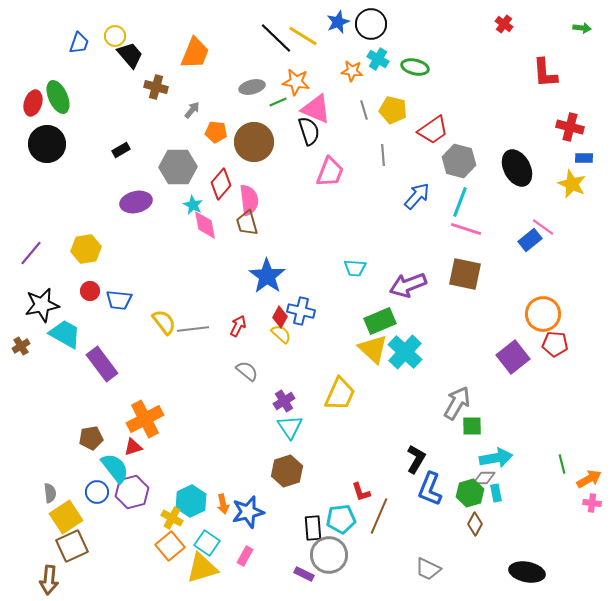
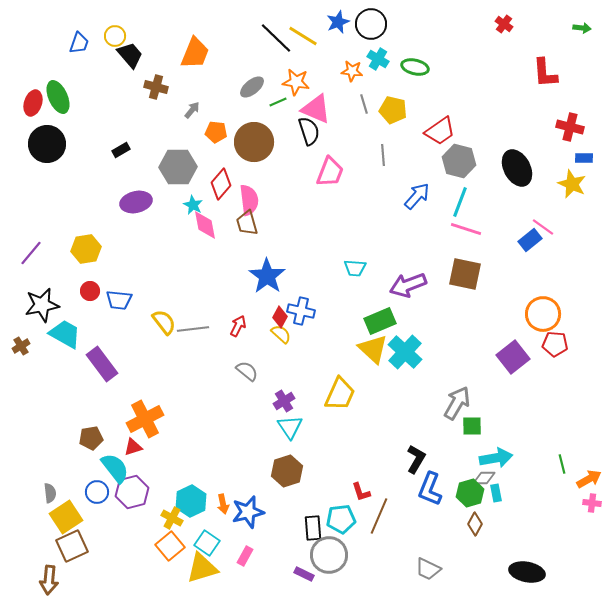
gray ellipse at (252, 87): rotated 25 degrees counterclockwise
gray line at (364, 110): moved 6 px up
red trapezoid at (433, 130): moved 7 px right, 1 px down
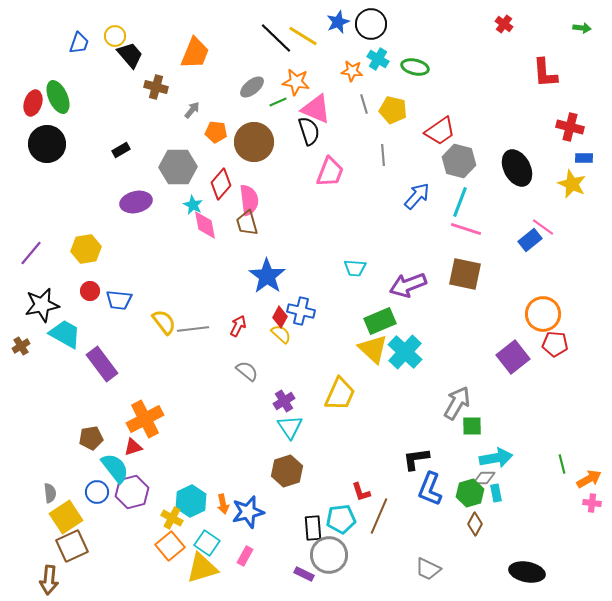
black L-shape at (416, 459): rotated 128 degrees counterclockwise
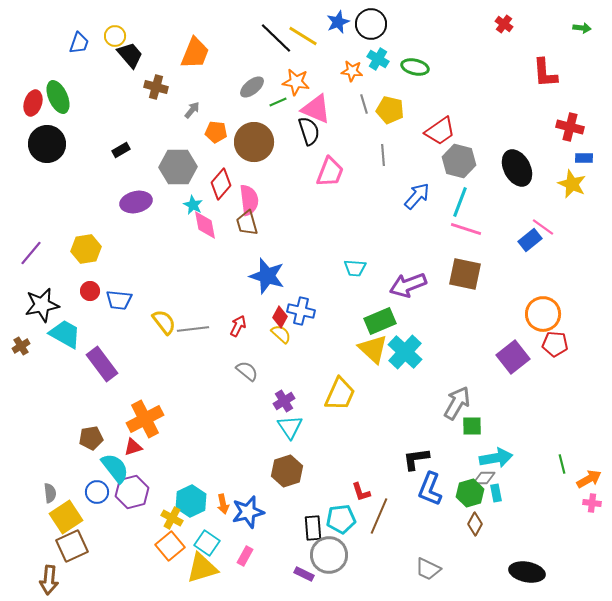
yellow pentagon at (393, 110): moved 3 px left
blue star at (267, 276): rotated 18 degrees counterclockwise
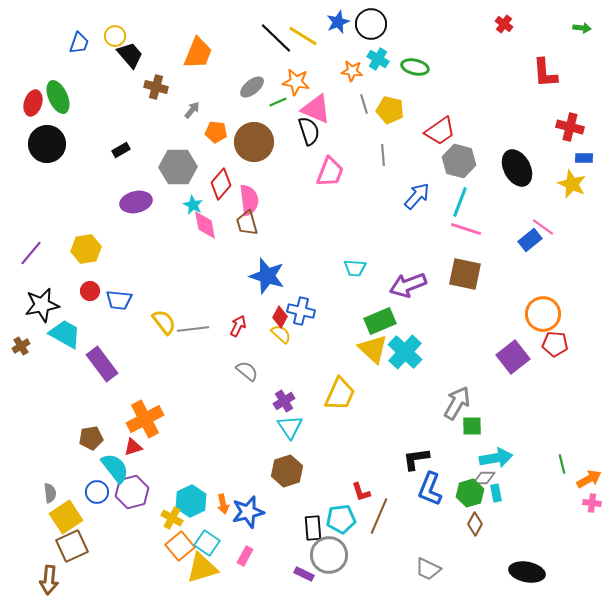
orange trapezoid at (195, 53): moved 3 px right
orange square at (170, 546): moved 10 px right
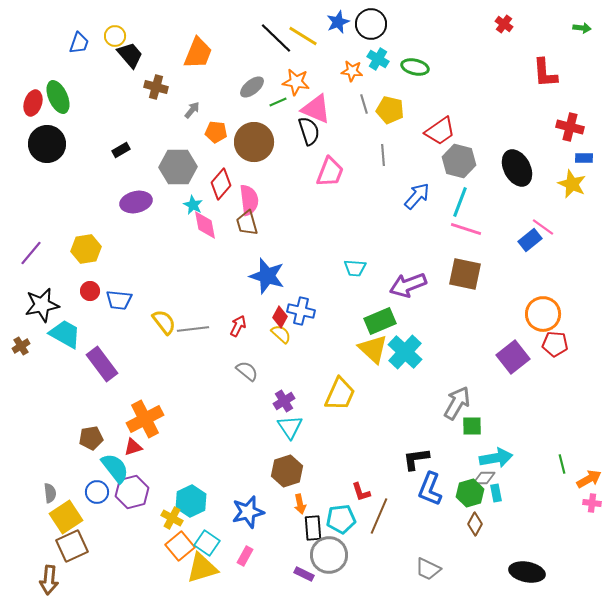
orange arrow at (223, 504): moved 77 px right
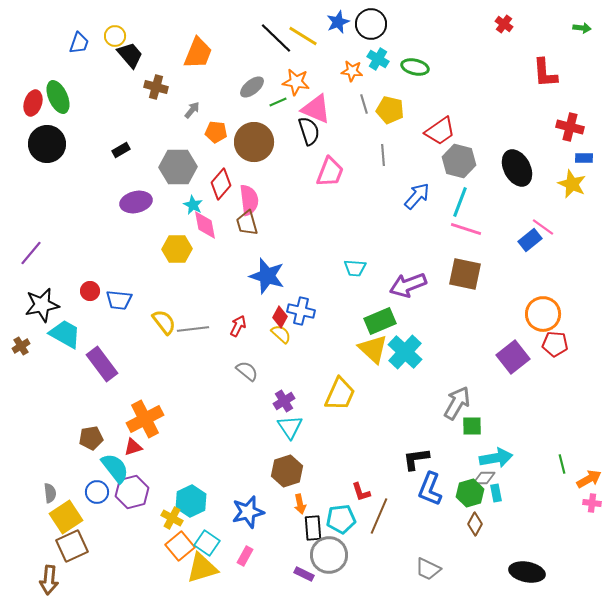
yellow hexagon at (86, 249): moved 91 px right; rotated 8 degrees clockwise
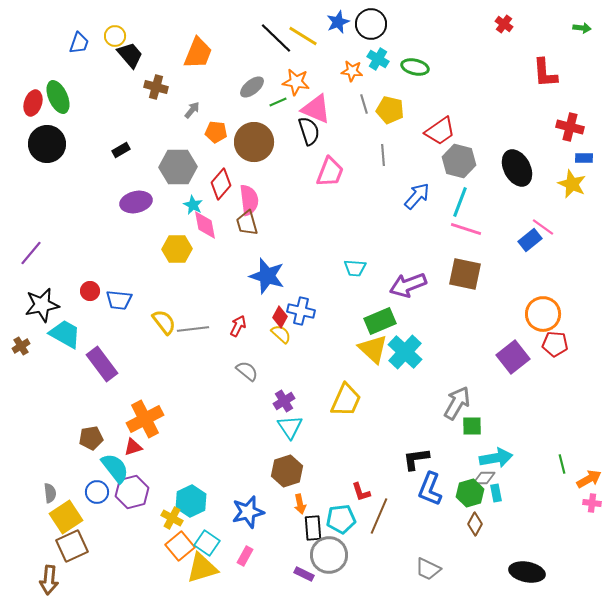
yellow trapezoid at (340, 394): moved 6 px right, 6 px down
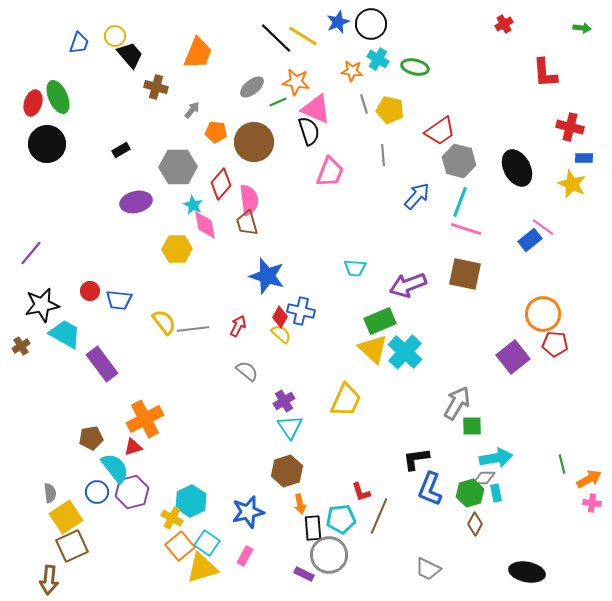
red cross at (504, 24): rotated 24 degrees clockwise
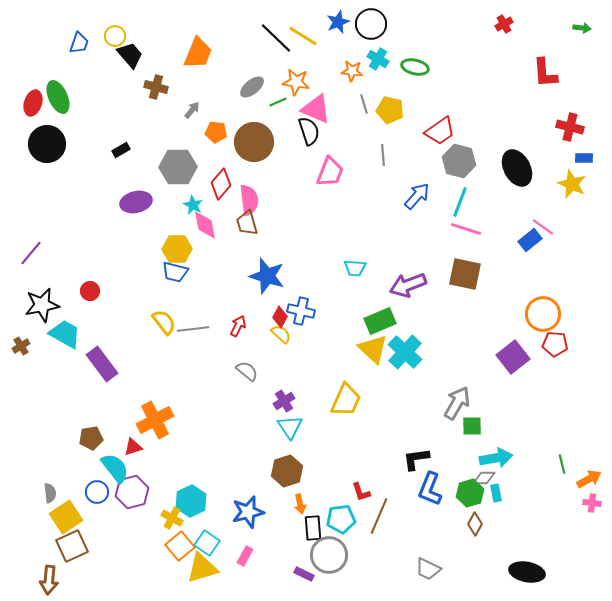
blue trapezoid at (119, 300): moved 56 px right, 28 px up; rotated 8 degrees clockwise
orange cross at (145, 419): moved 10 px right, 1 px down
